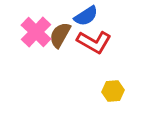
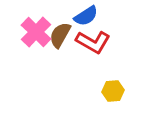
red L-shape: moved 1 px left
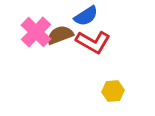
brown semicircle: rotated 40 degrees clockwise
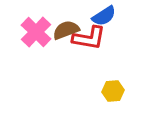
blue semicircle: moved 18 px right
brown semicircle: moved 6 px right, 5 px up
red L-shape: moved 4 px left, 4 px up; rotated 20 degrees counterclockwise
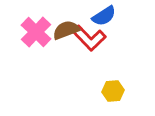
red L-shape: rotated 36 degrees clockwise
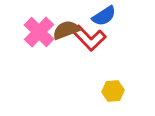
pink cross: moved 3 px right
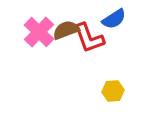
blue semicircle: moved 10 px right, 3 px down
red L-shape: rotated 24 degrees clockwise
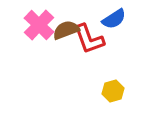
pink cross: moved 7 px up
red L-shape: moved 1 px down
yellow hexagon: rotated 10 degrees counterclockwise
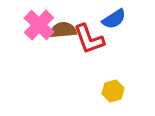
brown semicircle: moved 3 px left; rotated 16 degrees clockwise
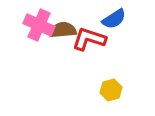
pink cross: rotated 20 degrees counterclockwise
red L-shape: rotated 128 degrees clockwise
yellow hexagon: moved 2 px left, 1 px up
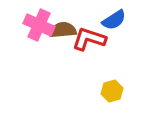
blue semicircle: moved 1 px down
yellow hexagon: moved 1 px right, 1 px down
